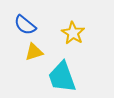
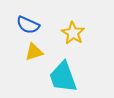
blue semicircle: moved 3 px right; rotated 15 degrees counterclockwise
cyan trapezoid: moved 1 px right
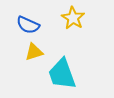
yellow star: moved 15 px up
cyan trapezoid: moved 1 px left, 3 px up
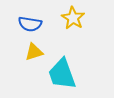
blue semicircle: moved 2 px right, 1 px up; rotated 15 degrees counterclockwise
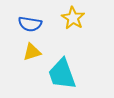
yellow triangle: moved 2 px left
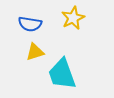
yellow star: rotated 15 degrees clockwise
yellow triangle: moved 3 px right
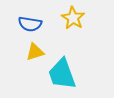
yellow star: rotated 15 degrees counterclockwise
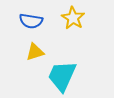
blue semicircle: moved 1 px right, 3 px up
cyan trapezoid: moved 2 px down; rotated 44 degrees clockwise
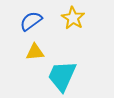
blue semicircle: rotated 135 degrees clockwise
yellow triangle: rotated 12 degrees clockwise
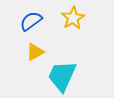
yellow star: rotated 10 degrees clockwise
yellow triangle: rotated 24 degrees counterclockwise
